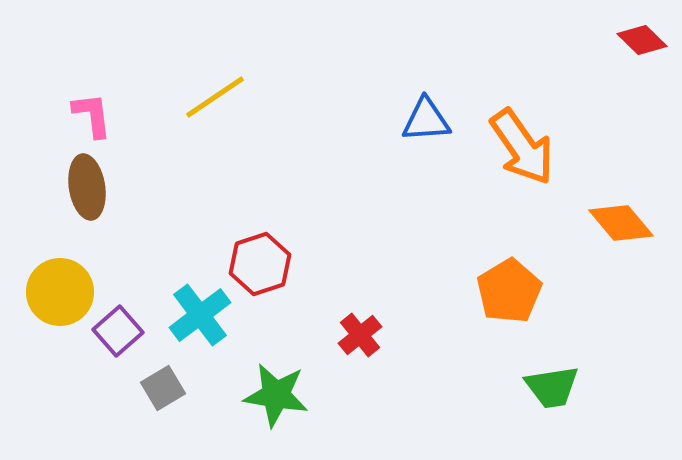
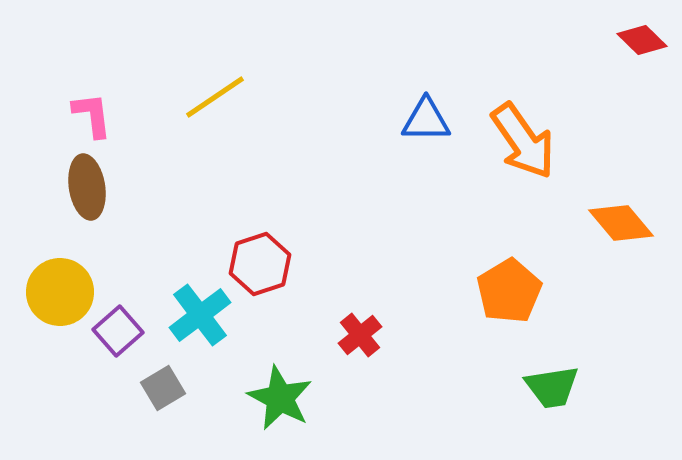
blue triangle: rotated 4 degrees clockwise
orange arrow: moved 1 px right, 6 px up
green star: moved 4 px right, 3 px down; rotated 18 degrees clockwise
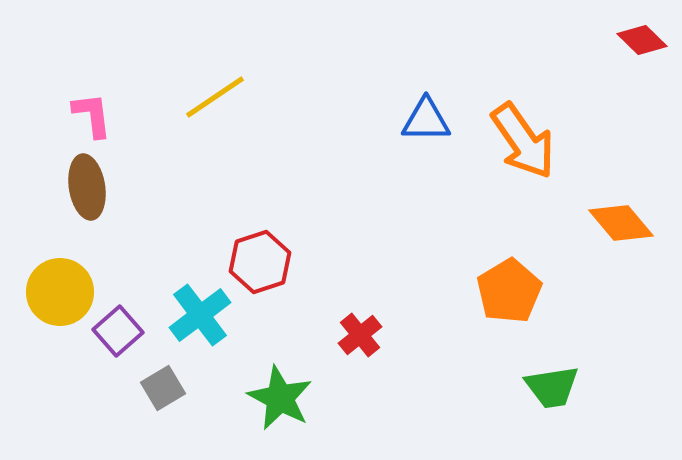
red hexagon: moved 2 px up
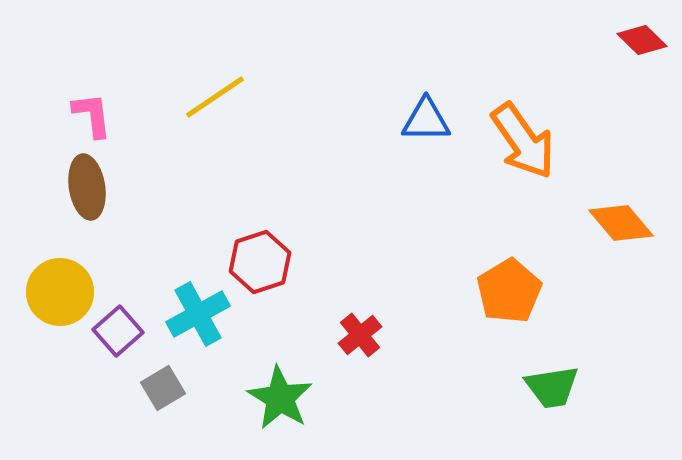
cyan cross: moved 2 px left, 1 px up; rotated 8 degrees clockwise
green star: rotated 4 degrees clockwise
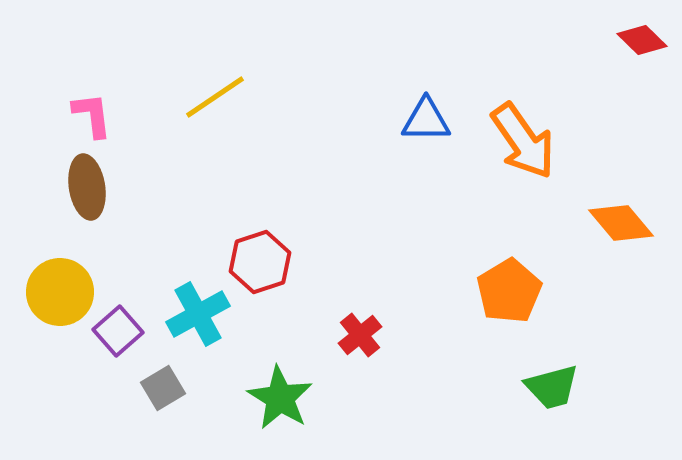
green trapezoid: rotated 6 degrees counterclockwise
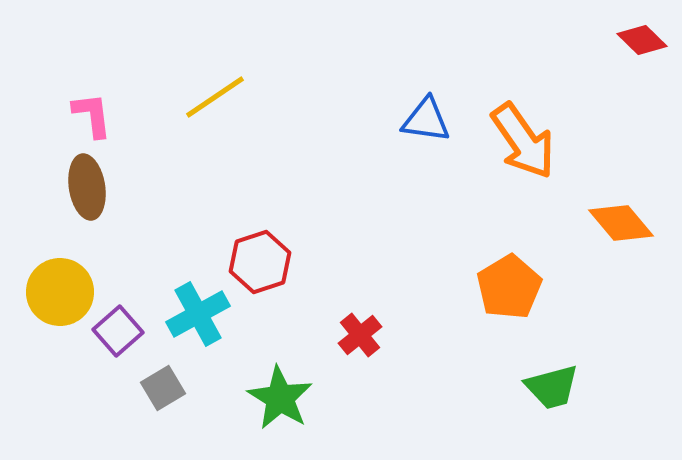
blue triangle: rotated 8 degrees clockwise
orange pentagon: moved 4 px up
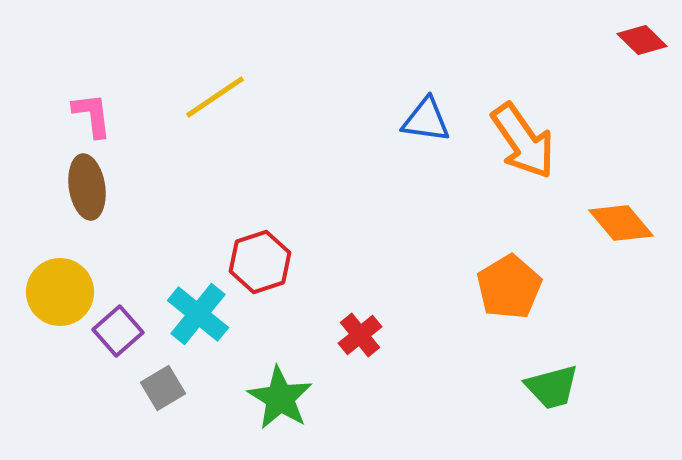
cyan cross: rotated 22 degrees counterclockwise
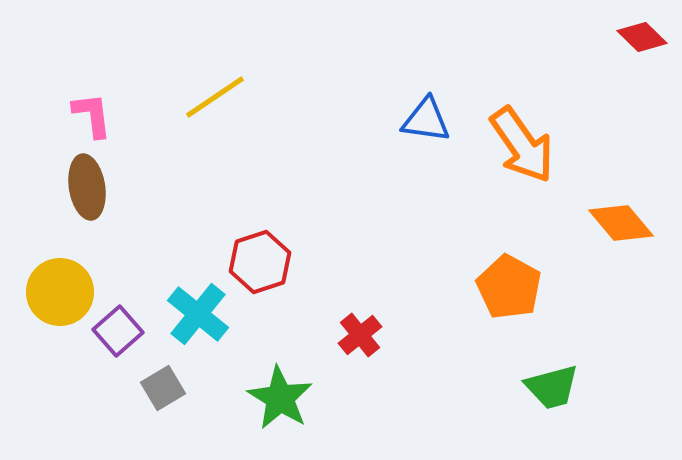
red diamond: moved 3 px up
orange arrow: moved 1 px left, 4 px down
orange pentagon: rotated 12 degrees counterclockwise
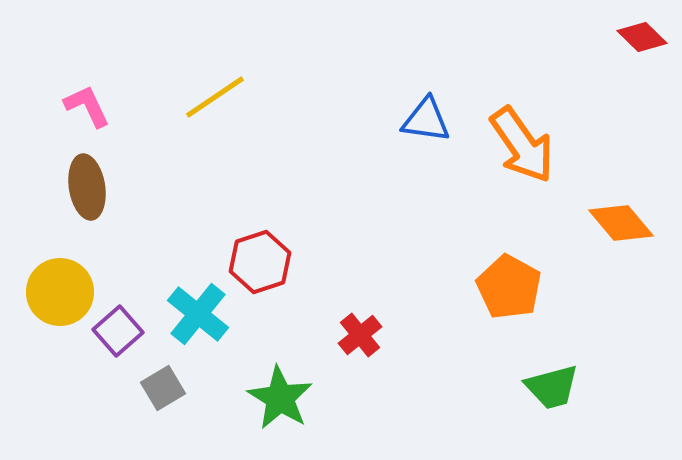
pink L-shape: moved 5 px left, 9 px up; rotated 18 degrees counterclockwise
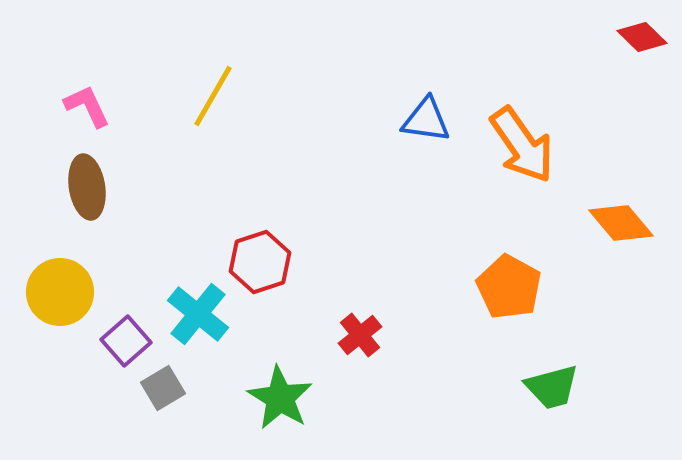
yellow line: moved 2 px left, 1 px up; rotated 26 degrees counterclockwise
purple square: moved 8 px right, 10 px down
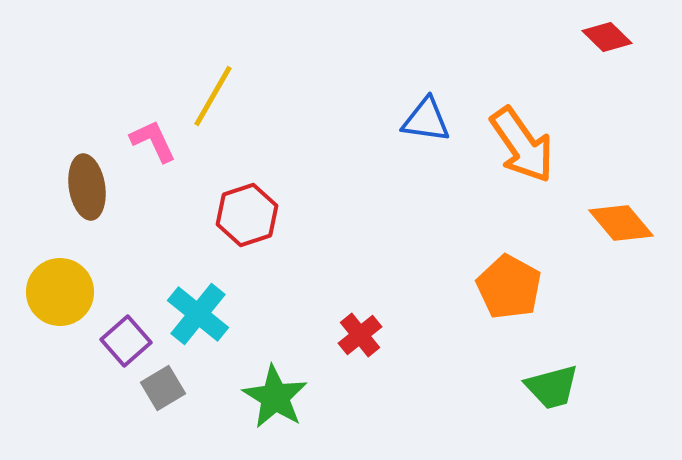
red diamond: moved 35 px left
pink L-shape: moved 66 px right, 35 px down
red hexagon: moved 13 px left, 47 px up
green star: moved 5 px left, 1 px up
